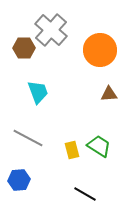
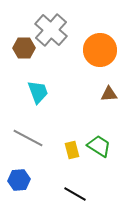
black line: moved 10 px left
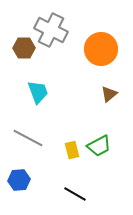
gray cross: rotated 16 degrees counterclockwise
orange circle: moved 1 px right, 1 px up
brown triangle: rotated 36 degrees counterclockwise
green trapezoid: rotated 120 degrees clockwise
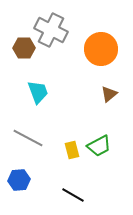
black line: moved 2 px left, 1 px down
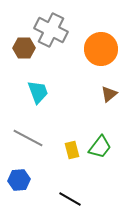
green trapezoid: moved 1 px right, 1 px down; rotated 25 degrees counterclockwise
black line: moved 3 px left, 4 px down
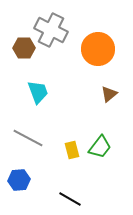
orange circle: moved 3 px left
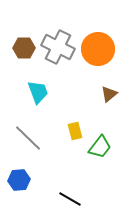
gray cross: moved 7 px right, 17 px down
gray line: rotated 16 degrees clockwise
yellow rectangle: moved 3 px right, 19 px up
